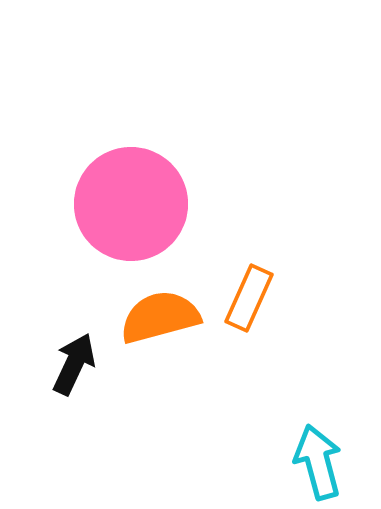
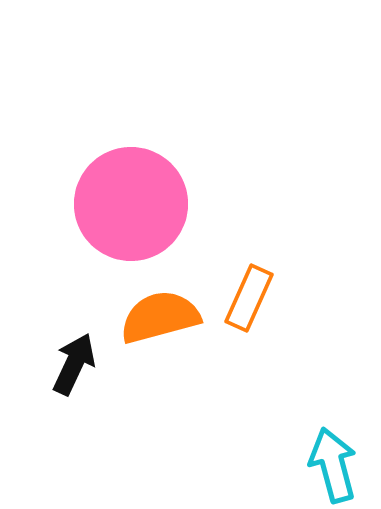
cyan arrow: moved 15 px right, 3 px down
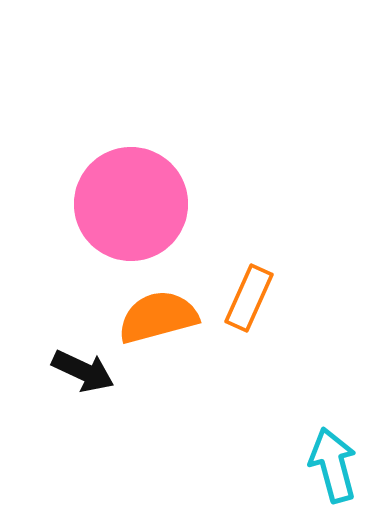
orange semicircle: moved 2 px left
black arrow: moved 9 px right, 7 px down; rotated 90 degrees clockwise
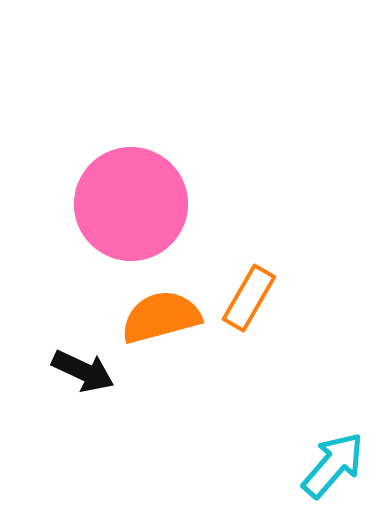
orange rectangle: rotated 6 degrees clockwise
orange semicircle: moved 3 px right
cyan arrow: rotated 56 degrees clockwise
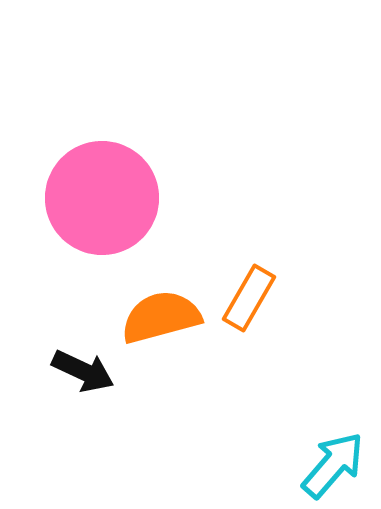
pink circle: moved 29 px left, 6 px up
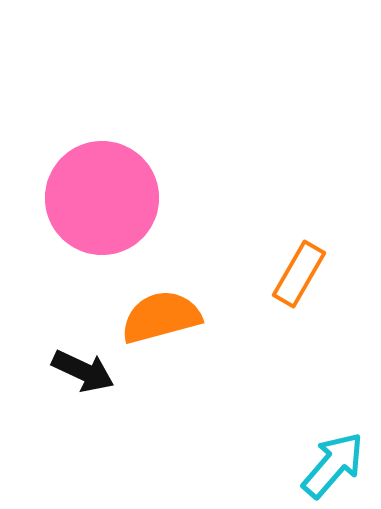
orange rectangle: moved 50 px right, 24 px up
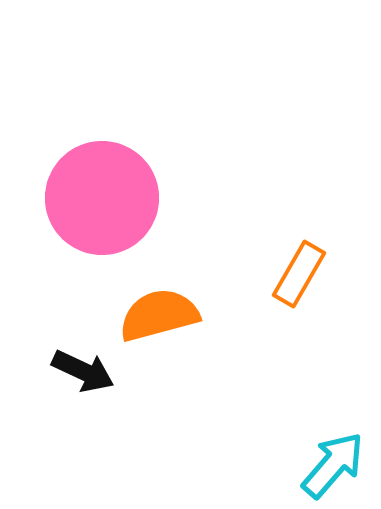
orange semicircle: moved 2 px left, 2 px up
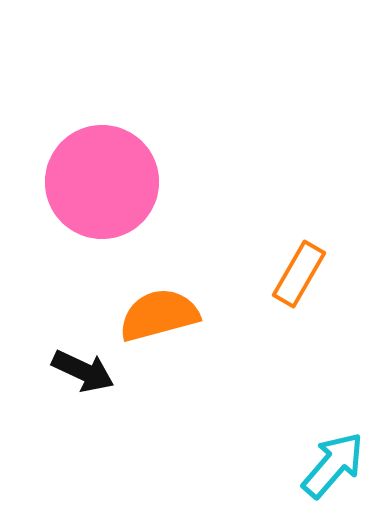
pink circle: moved 16 px up
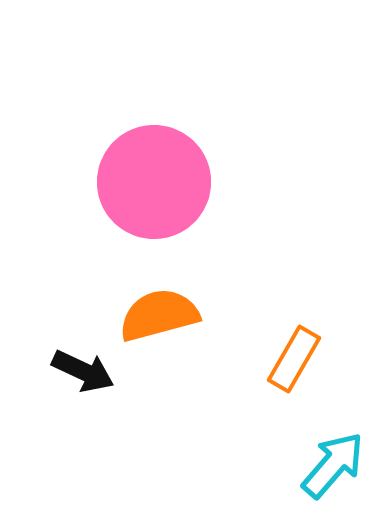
pink circle: moved 52 px right
orange rectangle: moved 5 px left, 85 px down
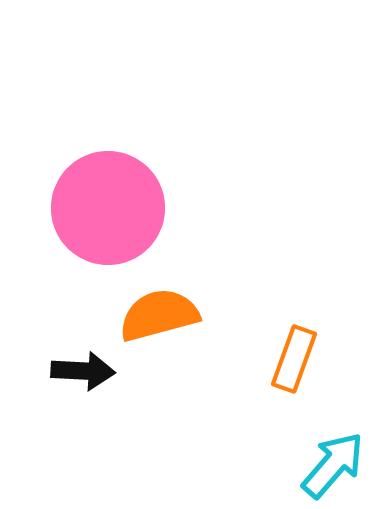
pink circle: moved 46 px left, 26 px down
orange rectangle: rotated 10 degrees counterclockwise
black arrow: rotated 22 degrees counterclockwise
